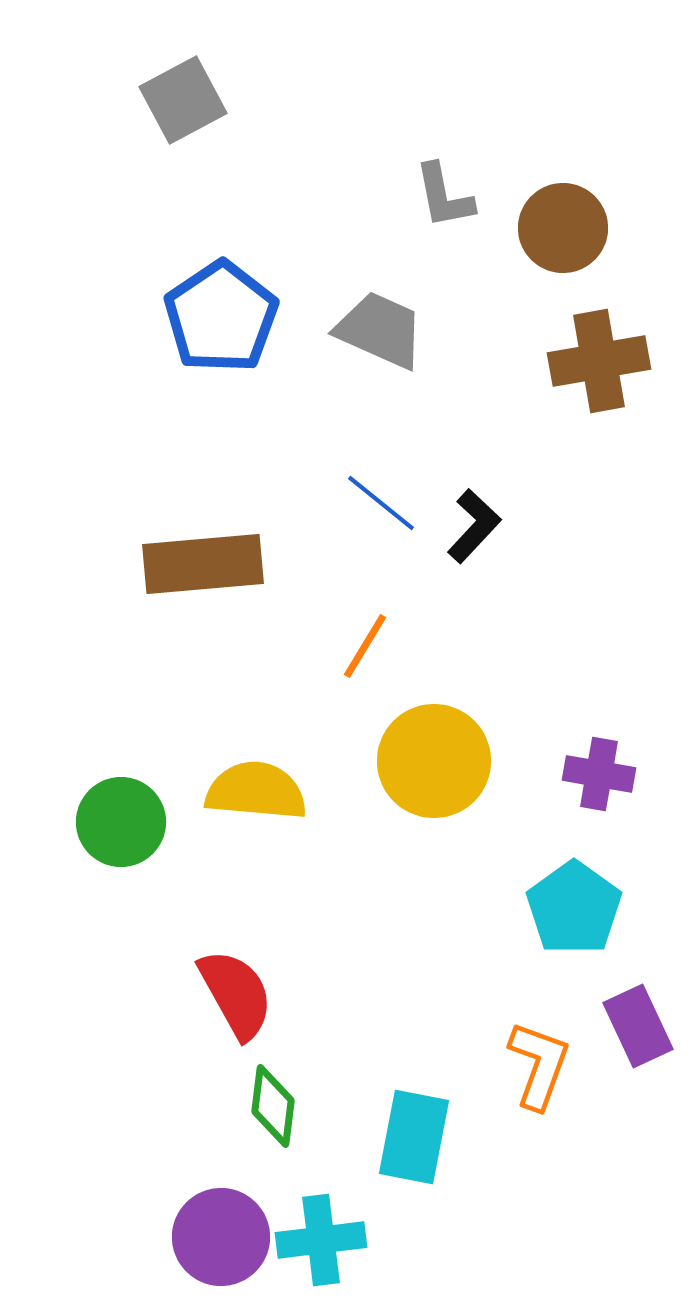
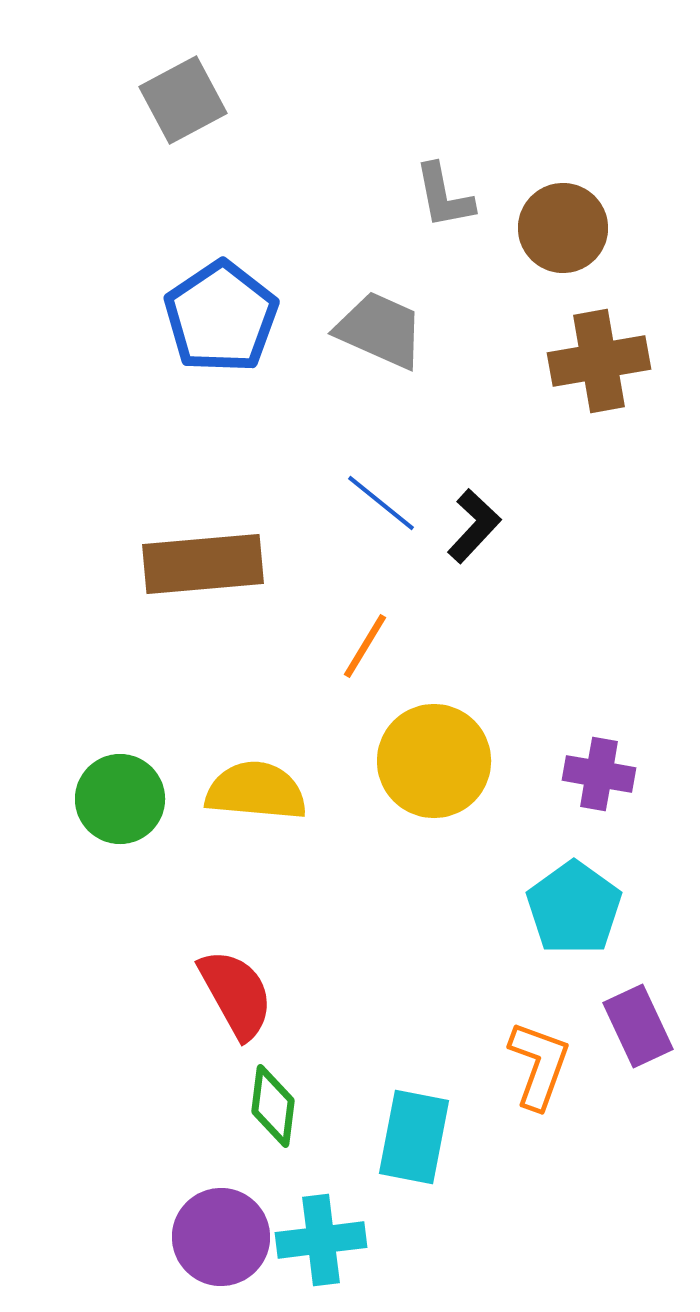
green circle: moved 1 px left, 23 px up
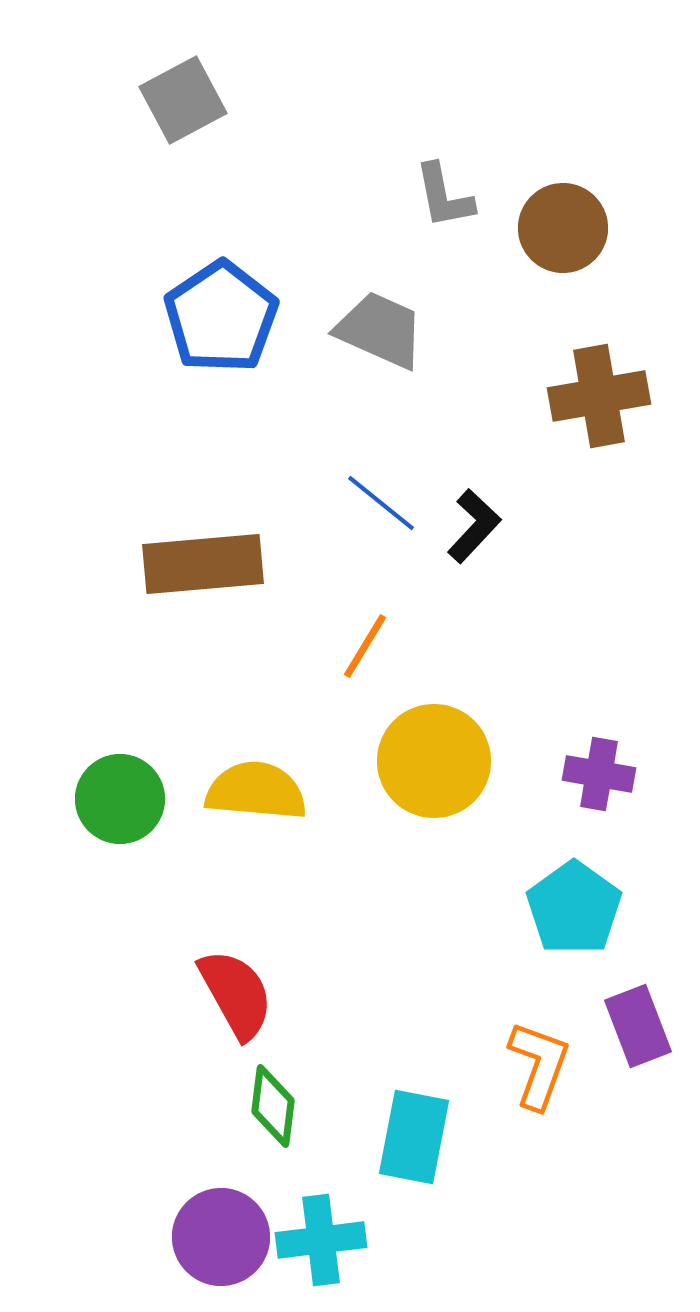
brown cross: moved 35 px down
purple rectangle: rotated 4 degrees clockwise
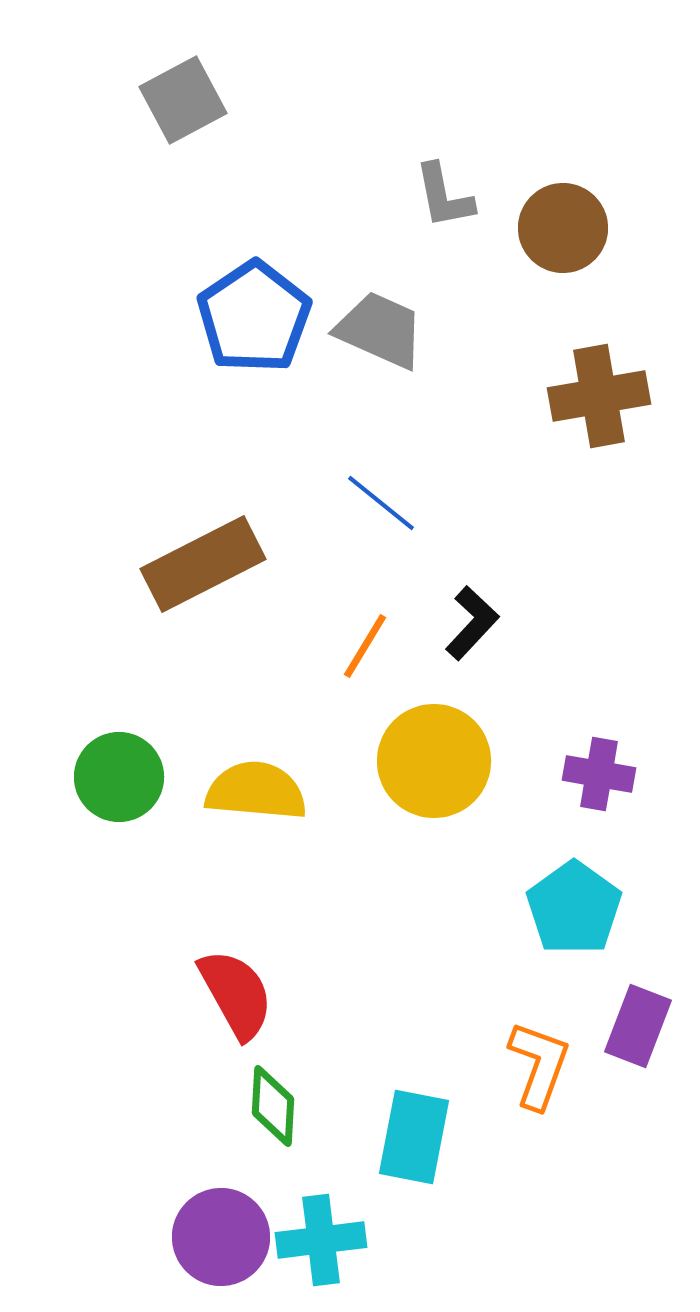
blue pentagon: moved 33 px right
black L-shape: moved 2 px left, 97 px down
brown rectangle: rotated 22 degrees counterclockwise
green circle: moved 1 px left, 22 px up
purple rectangle: rotated 42 degrees clockwise
green diamond: rotated 4 degrees counterclockwise
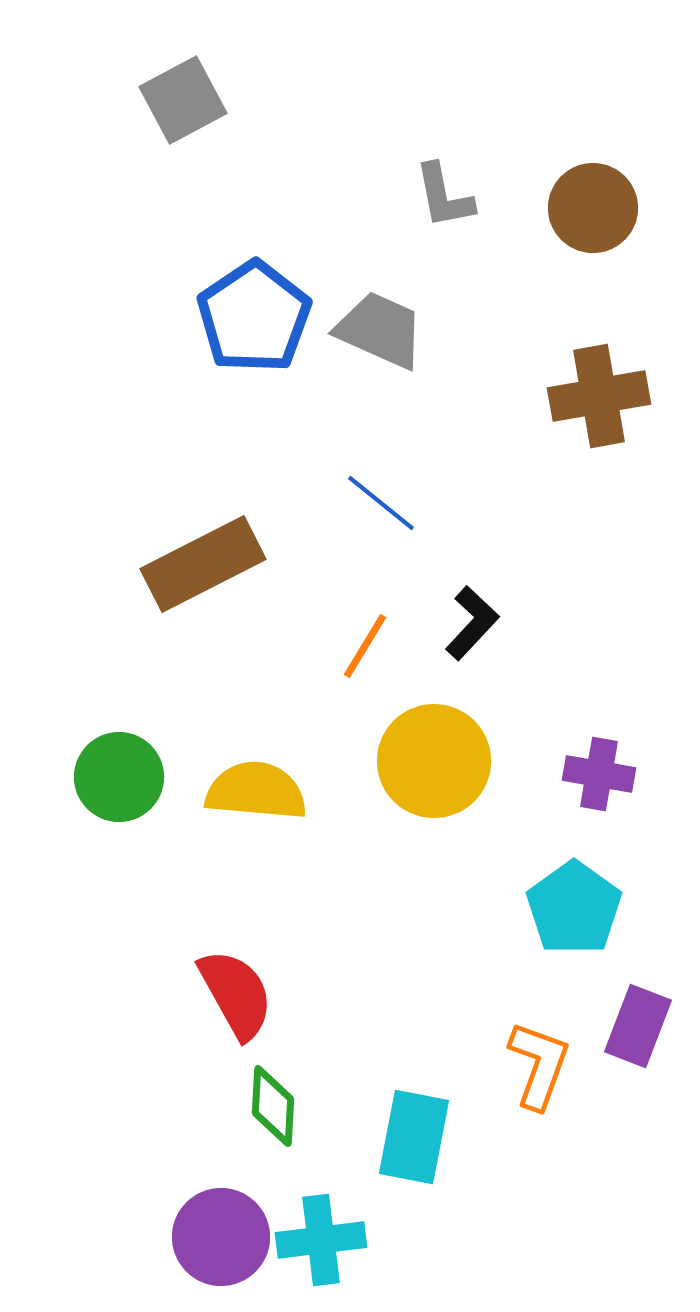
brown circle: moved 30 px right, 20 px up
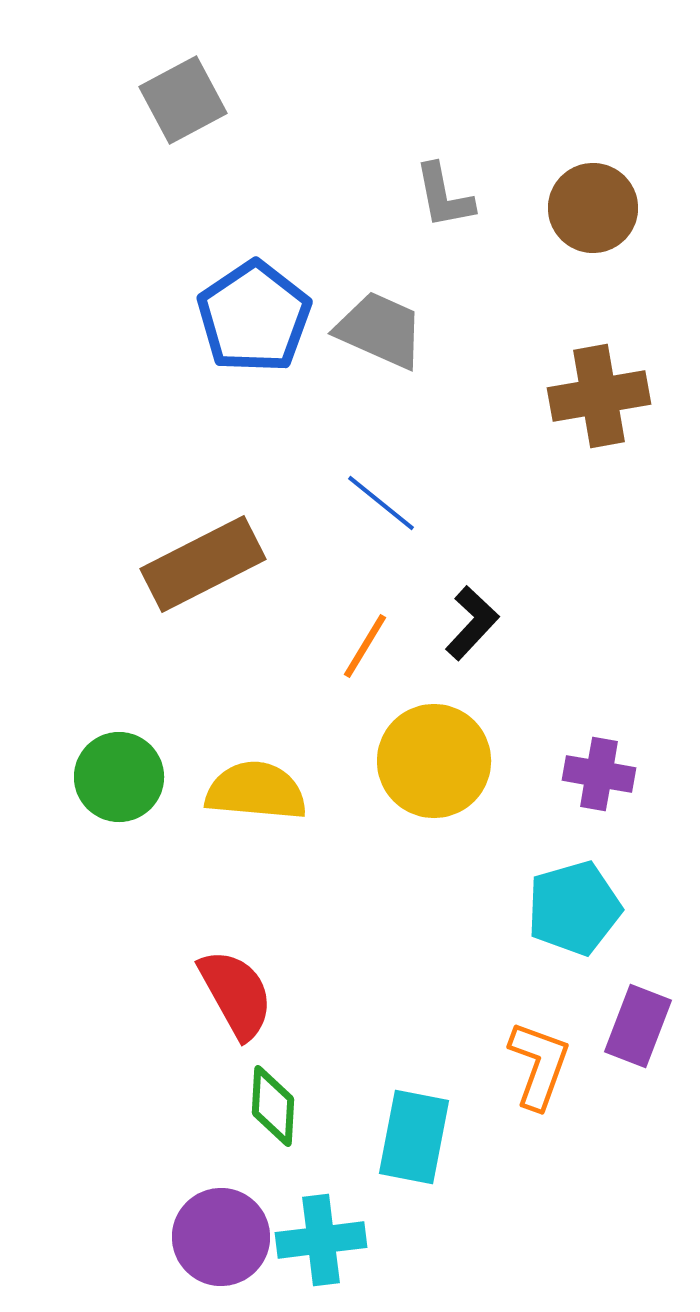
cyan pentagon: rotated 20 degrees clockwise
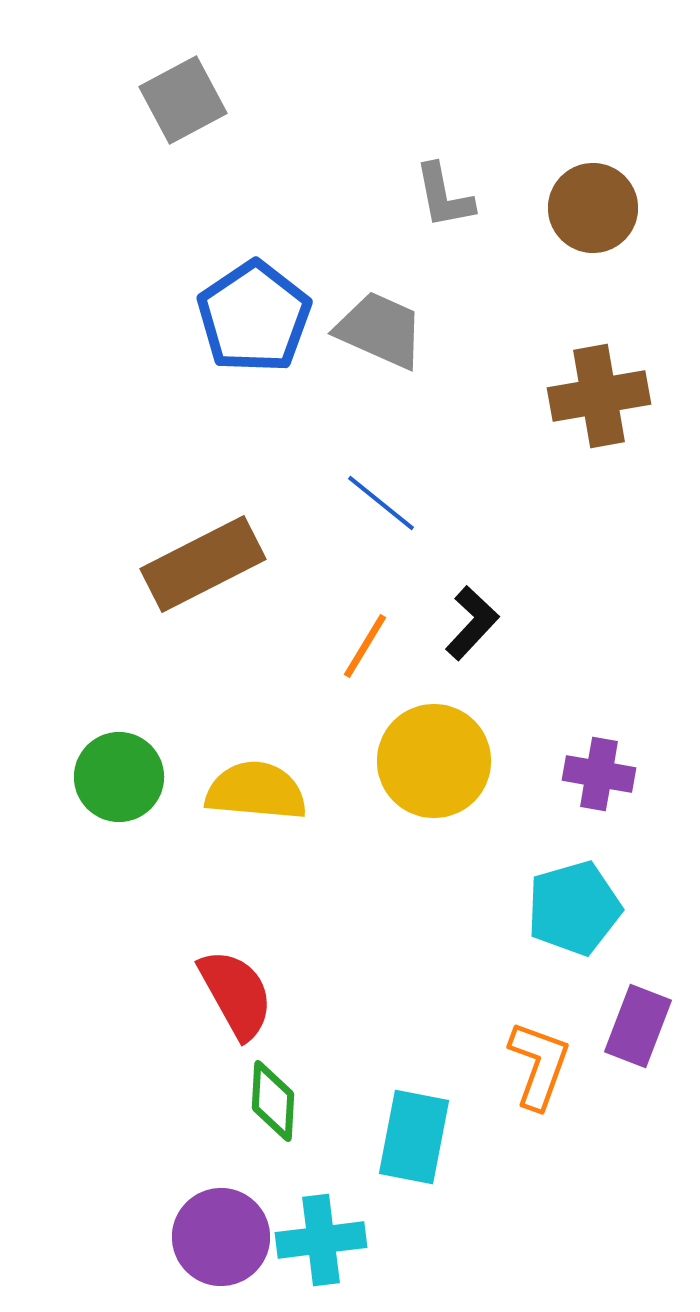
green diamond: moved 5 px up
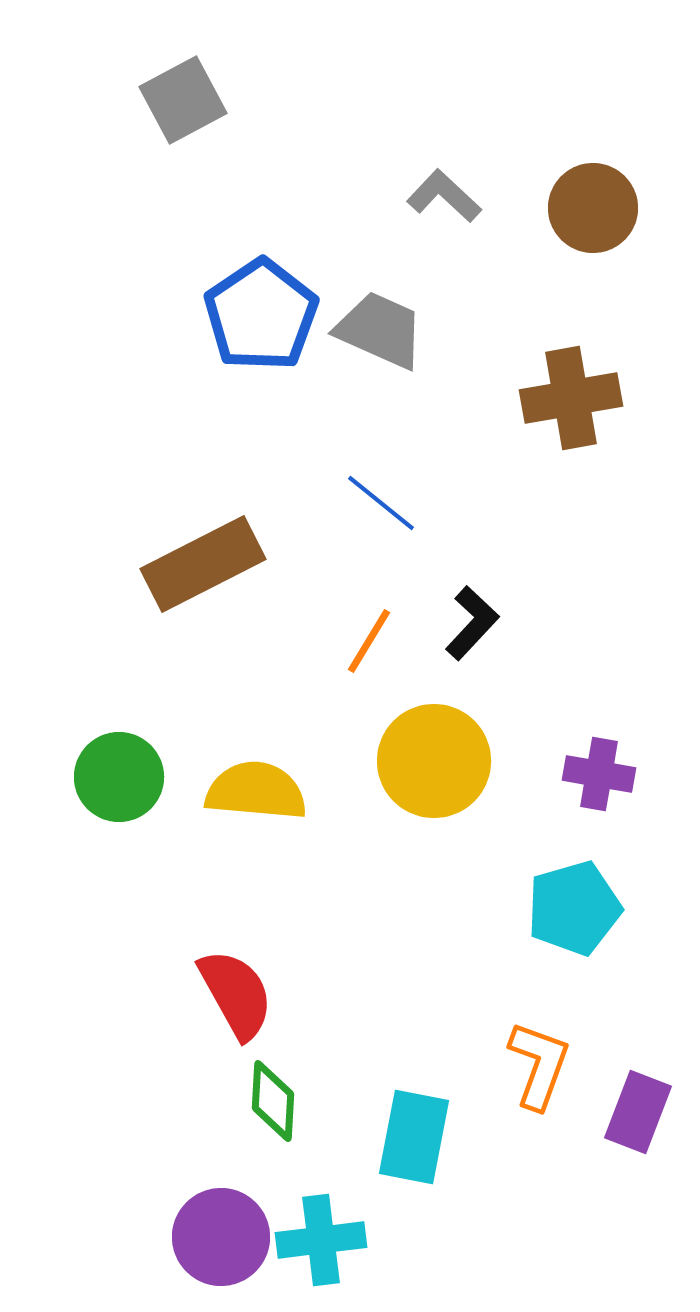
gray L-shape: rotated 144 degrees clockwise
blue pentagon: moved 7 px right, 2 px up
brown cross: moved 28 px left, 2 px down
orange line: moved 4 px right, 5 px up
purple rectangle: moved 86 px down
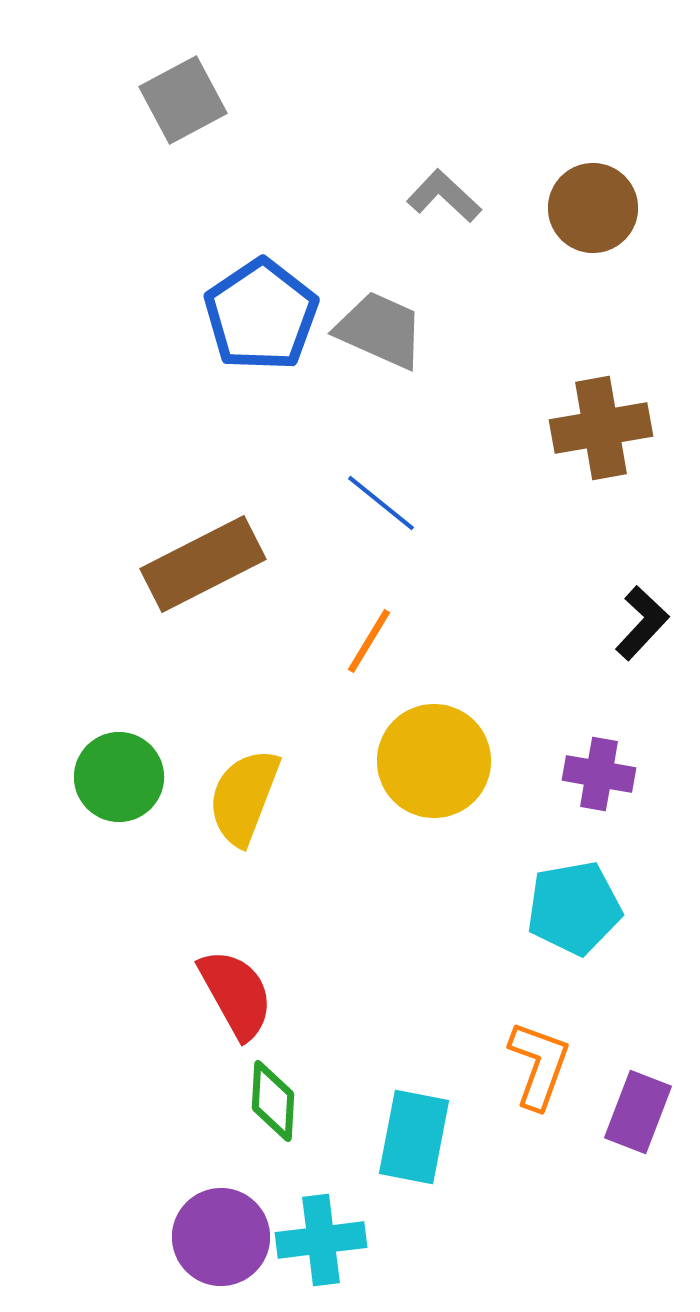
brown cross: moved 30 px right, 30 px down
black L-shape: moved 170 px right
yellow semicircle: moved 12 px left, 6 px down; rotated 74 degrees counterclockwise
cyan pentagon: rotated 6 degrees clockwise
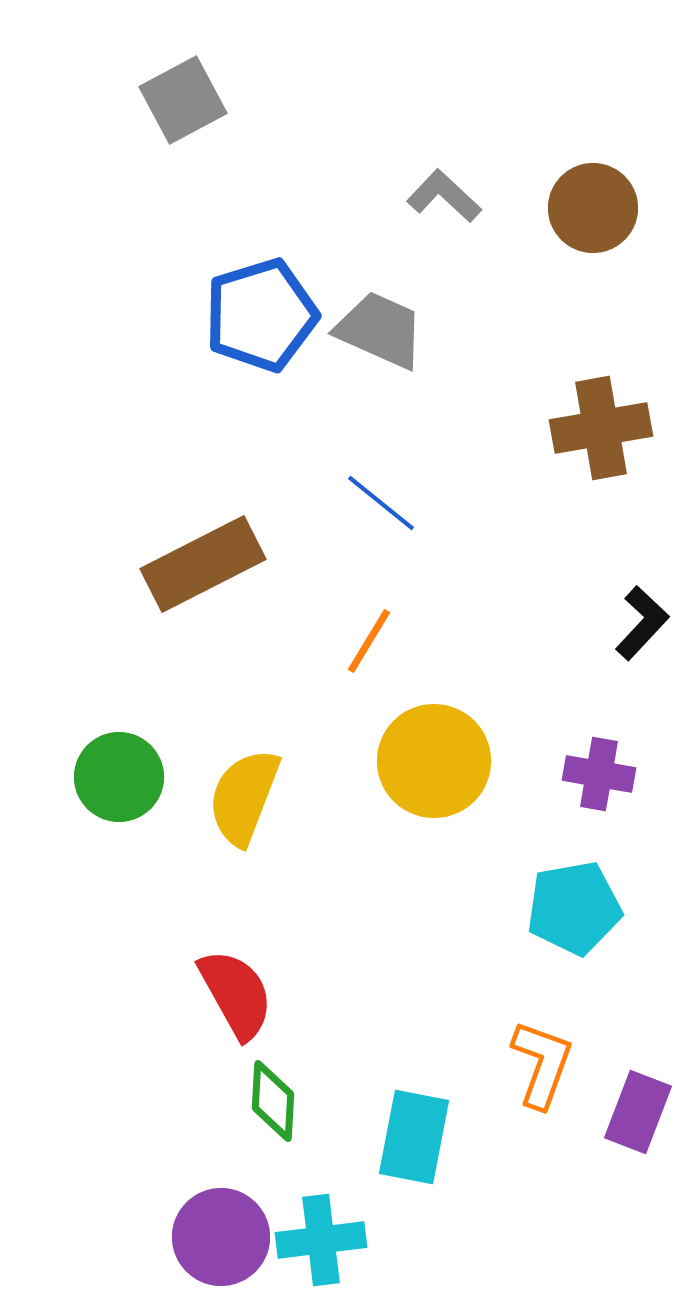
blue pentagon: rotated 17 degrees clockwise
orange L-shape: moved 3 px right, 1 px up
